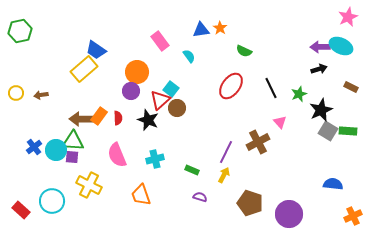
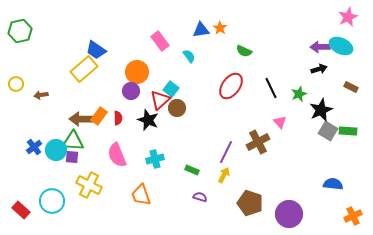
yellow circle at (16, 93): moved 9 px up
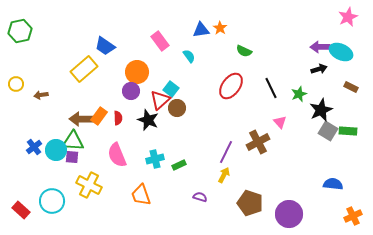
cyan ellipse at (341, 46): moved 6 px down
blue trapezoid at (96, 50): moved 9 px right, 4 px up
green rectangle at (192, 170): moved 13 px left, 5 px up; rotated 48 degrees counterclockwise
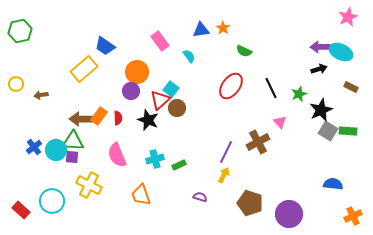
orange star at (220, 28): moved 3 px right
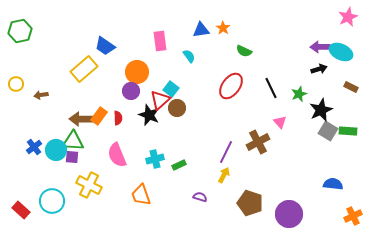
pink rectangle at (160, 41): rotated 30 degrees clockwise
black star at (148, 120): moved 1 px right, 5 px up
